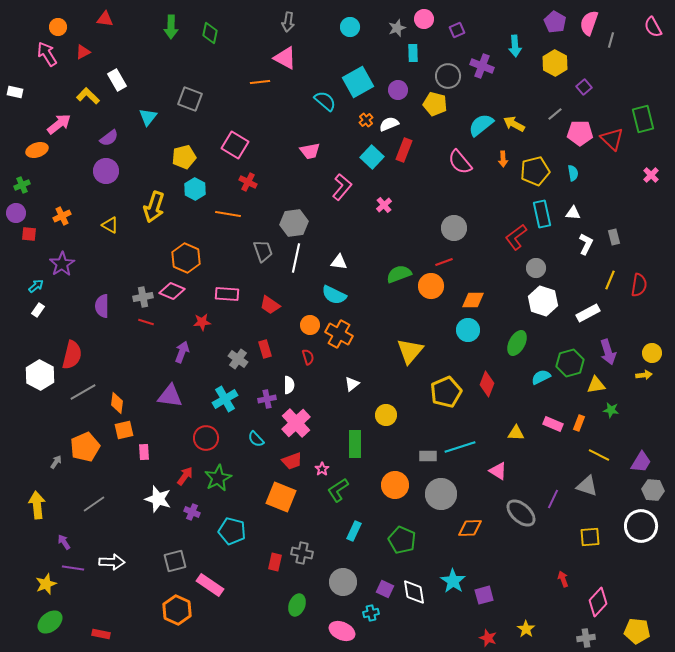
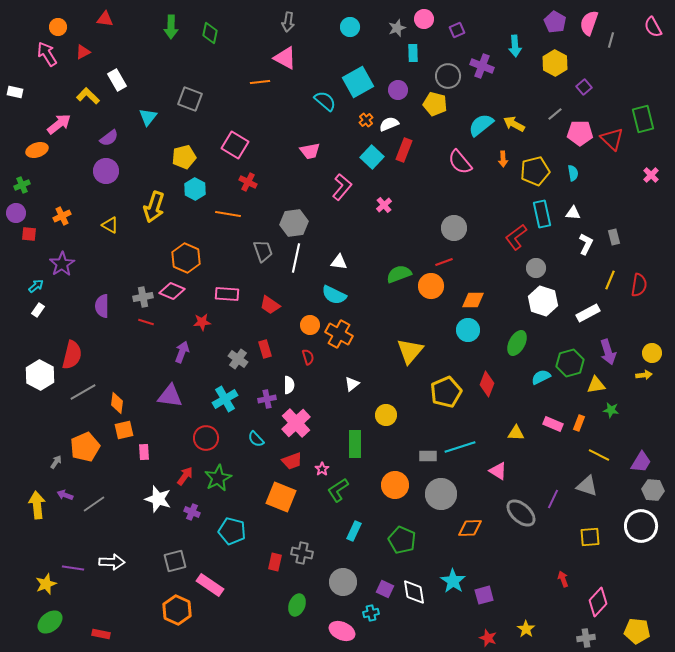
purple arrow at (64, 542): moved 1 px right, 47 px up; rotated 35 degrees counterclockwise
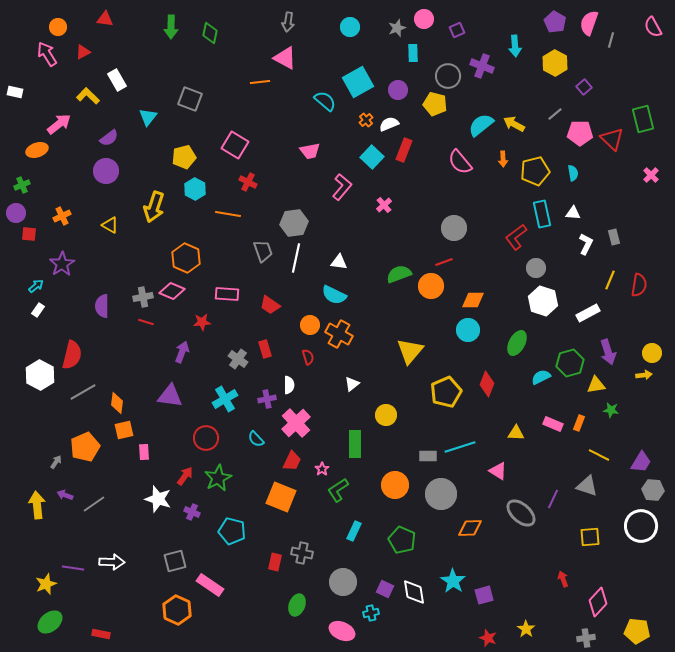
red trapezoid at (292, 461): rotated 45 degrees counterclockwise
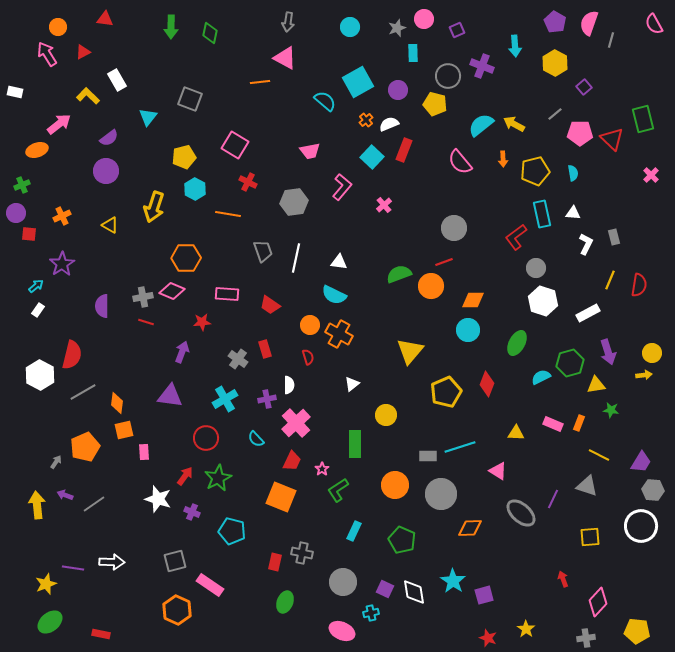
pink semicircle at (653, 27): moved 1 px right, 3 px up
gray hexagon at (294, 223): moved 21 px up
orange hexagon at (186, 258): rotated 24 degrees counterclockwise
green ellipse at (297, 605): moved 12 px left, 3 px up
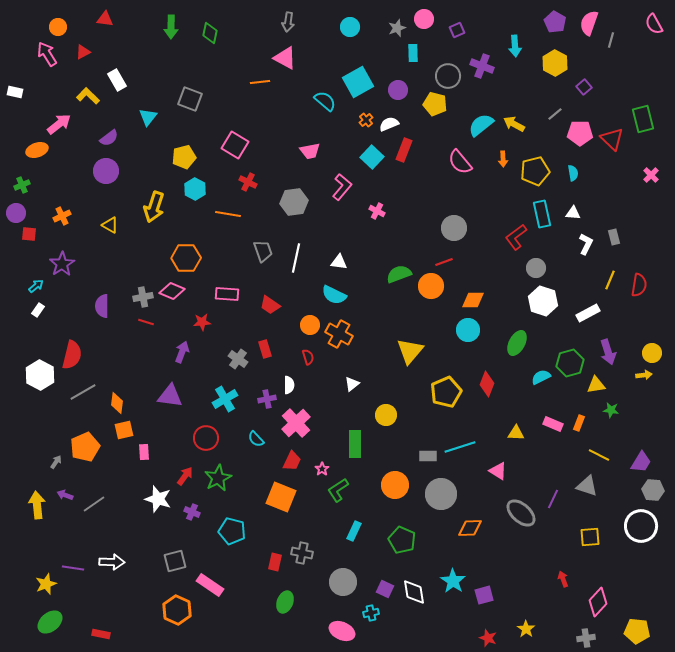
pink cross at (384, 205): moved 7 px left, 6 px down; rotated 21 degrees counterclockwise
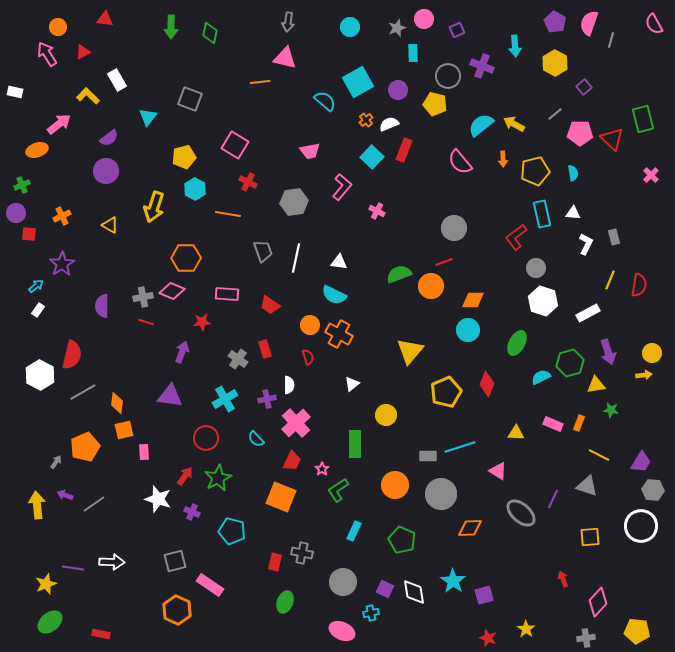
pink triangle at (285, 58): rotated 15 degrees counterclockwise
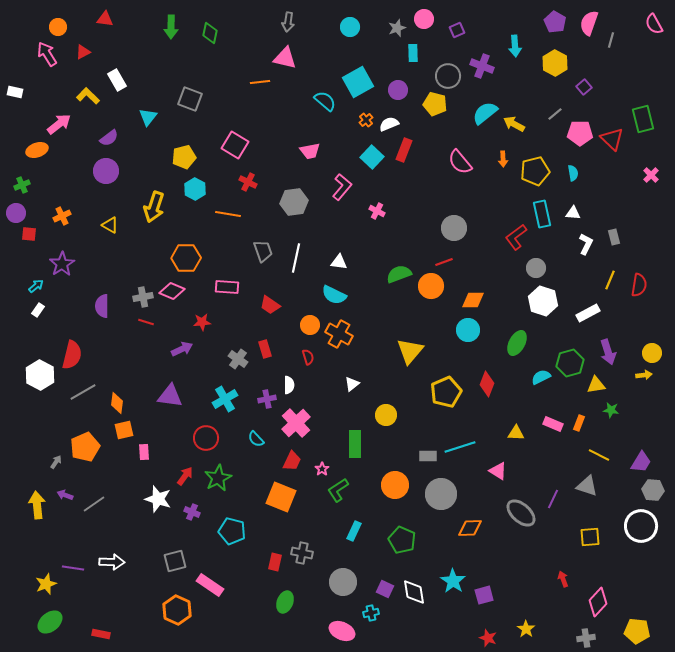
cyan semicircle at (481, 125): moved 4 px right, 12 px up
pink rectangle at (227, 294): moved 7 px up
purple arrow at (182, 352): moved 3 px up; rotated 45 degrees clockwise
